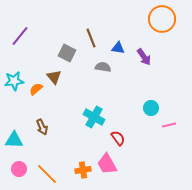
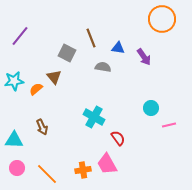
pink circle: moved 2 px left, 1 px up
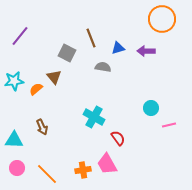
blue triangle: rotated 24 degrees counterclockwise
purple arrow: moved 2 px right, 6 px up; rotated 126 degrees clockwise
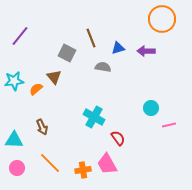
orange line: moved 3 px right, 11 px up
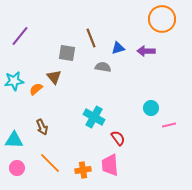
gray square: rotated 18 degrees counterclockwise
pink trapezoid: moved 3 px right, 1 px down; rotated 25 degrees clockwise
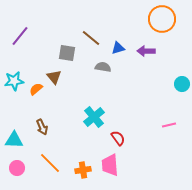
brown line: rotated 30 degrees counterclockwise
cyan circle: moved 31 px right, 24 px up
cyan cross: rotated 20 degrees clockwise
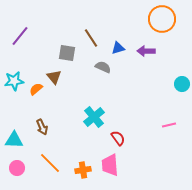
brown line: rotated 18 degrees clockwise
gray semicircle: rotated 14 degrees clockwise
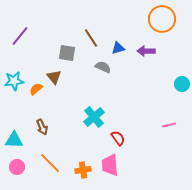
pink circle: moved 1 px up
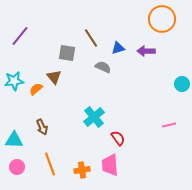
orange line: moved 1 px down; rotated 25 degrees clockwise
orange cross: moved 1 px left
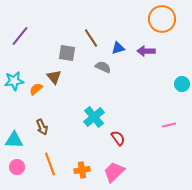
pink trapezoid: moved 4 px right, 7 px down; rotated 50 degrees clockwise
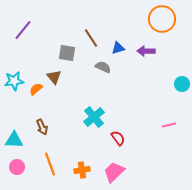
purple line: moved 3 px right, 6 px up
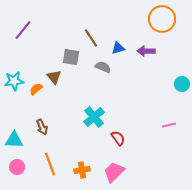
gray square: moved 4 px right, 4 px down
